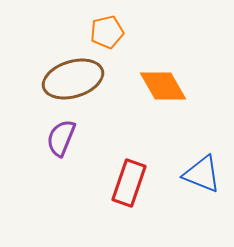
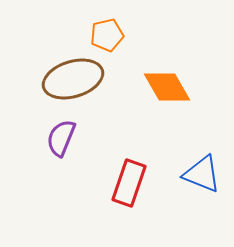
orange pentagon: moved 3 px down
orange diamond: moved 4 px right, 1 px down
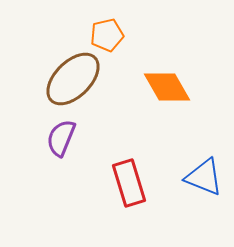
brown ellipse: rotated 28 degrees counterclockwise
blue triangle: moved 2 px right, 3 px down
red rectangle: rotated 36 degrees counterclockwise
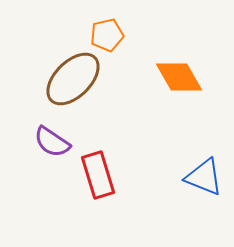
orange diamond: moved 12 px right, 10 px up
purple semicircle: moved 9 px left, 4 px down; rotated 78 degrees counterclockwise
red rectangle: moved 31 px left, 8 px up
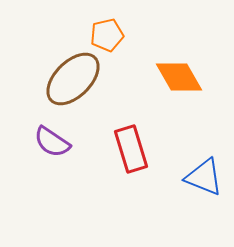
red rectangle: moved 33 px right, 26 px up
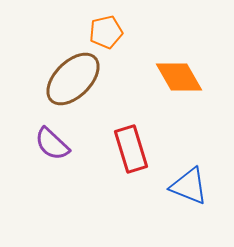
orange pentagon: moved 1 px left, 3 px up
purple semicircle: moved 2 px down; rotated 9 degrees clockwise
blue triangle: moved 15 px left, 9 px down
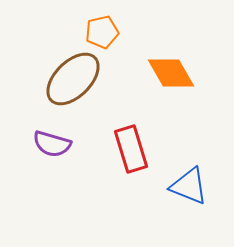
orange pentagon: moved 4 px left
orange diamond: moved 8 px left, 4 px up
purple semicircle: rotated 27 degrees counterclockwise
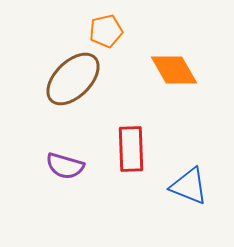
orange pentagon: moved 4 px right, 1 px up
orange diamond: moved 3 px right, 3 px up
purple semicircle: moved 13 px right, 22 px down
red rectangle: rotated 15 degrees clockwise
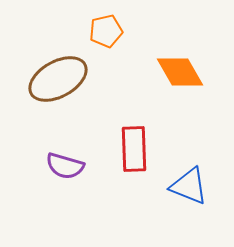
orange diamond: moved 6 px right, 2 px down
brown ellipse: moved 15 px left; rotated 16 degrees clockwise
red rectangle: moved 3 px right
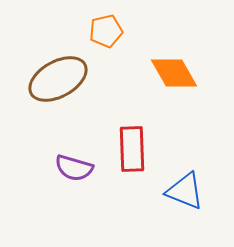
orange diamond: moved 6 px left, 1 px down
red rectangle: moved 2 px left
purple semicircle: moved 9 px right, 2 px down
blue triangle: moved 4 px left, 5 px down
